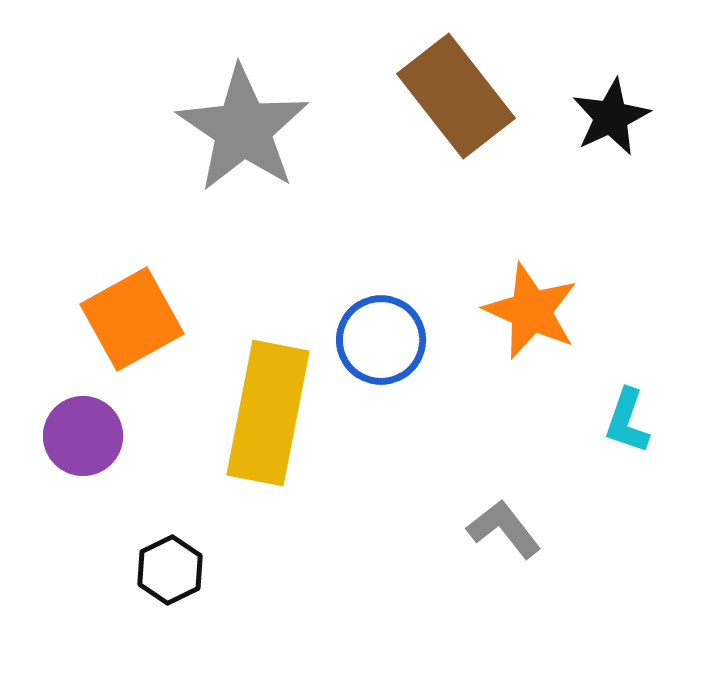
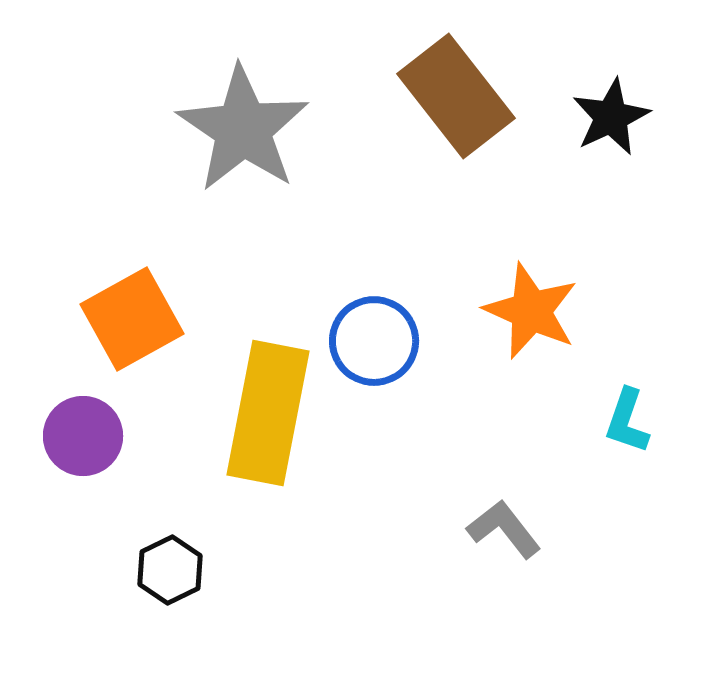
blue circle: moved 7 px left, 1 px down
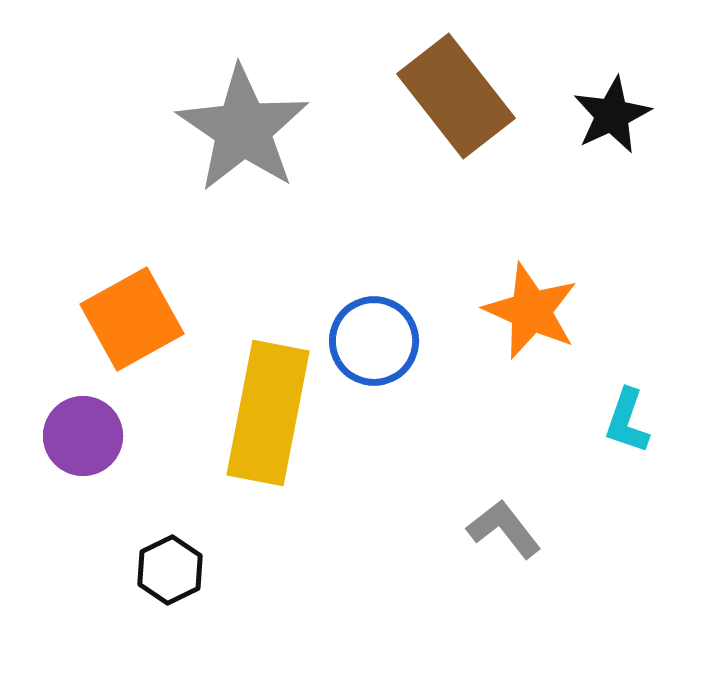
black star: moved 1 px right, 2 px up
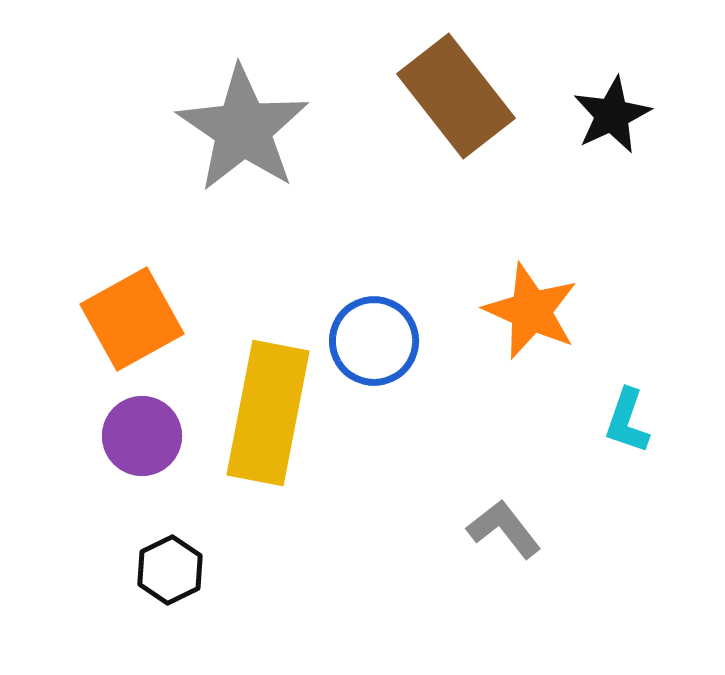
purple circle: moved 59 px right
